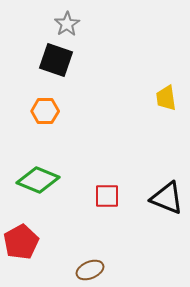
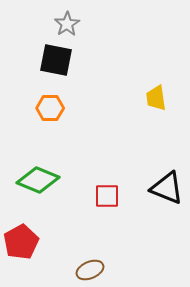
black square: rotated 8 degrees counterclockwise
yellow trapezoid: moved 10 px left
orange hexagon: moved 5 px right, 3 px up
black triangle: moved 10 px up
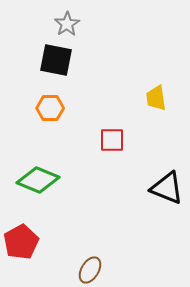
red square: moved 5 px right, 56 px up
brown ellipse: rotated 36 degrees counterclockwise
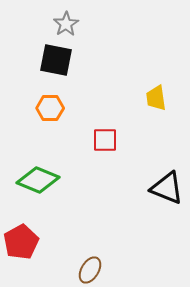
gray star: moved 1 px left
red square: moved 7 px left
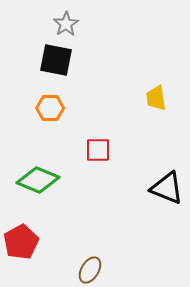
red square: moved 7 px left, 10 px down
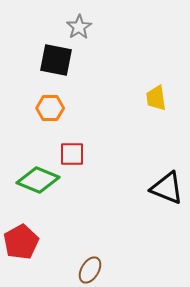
gray star: moved 13 px right, 3 px down
red square: moved 26 px left, 4 px down
